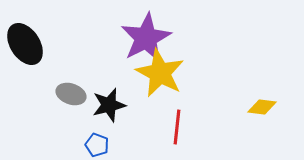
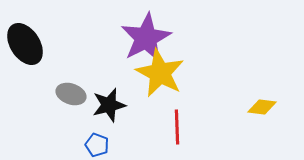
red line: rotated 8 degrees counterclockwise
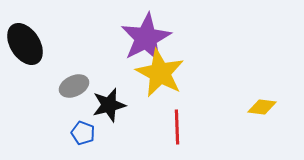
gray ellipse: moved 3 px right, 8 px up; rotated 44 degrees counterclockwise
blue pentagon: moved 14 px left, 12 px up
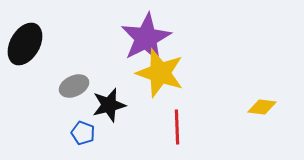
black ellipse: rotated 63 degrees clockwise
yellow star: rotated 9 degrees counterclockwise
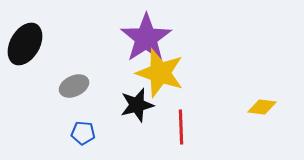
purple star: rotated 6 degrees counterclockwise
black star: moved 28 px right
red line: moved 4 px right
blue pentagon: rotated 15 degrees counterclockwise
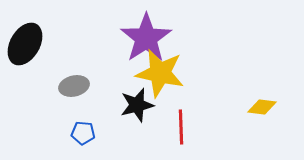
yellow star: rotated 6 degrees counterclockwise
gray ellipse: rotated 12 degrees clockwise
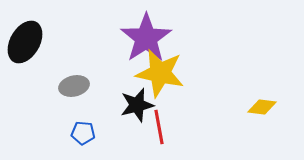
black ellipse: moved 2 px up
red line: moved 22 px left; rotated 8 degrees counterclockwise
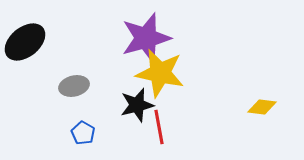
purple star: rotated 18 degrees clockwise
black ellipse: rotated 21 degrees clockwise
blue pentagon: rotated 25 degrees clockwise
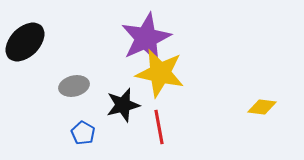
purple star: rotated 9 degrees counterclockwise
black ellipse: rotated 6 degrees counterclockwise
black star: moved 14 px left
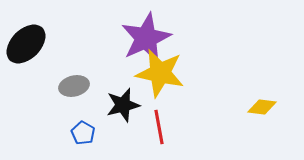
black ellipse: moved 1 px right, 2 px down
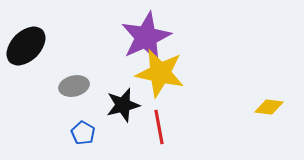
purple star: moved 1 px up
black ellipse: moved 2 px down
yellow diamond: moved 7 px right
